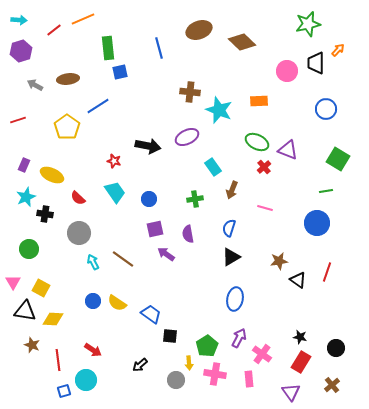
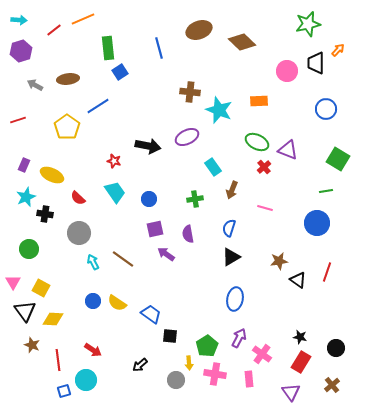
blue square at (120, 72): rotated 21 degrees counterclockwise
black triangle at (25, 311): rotated 45 degrees clockwise
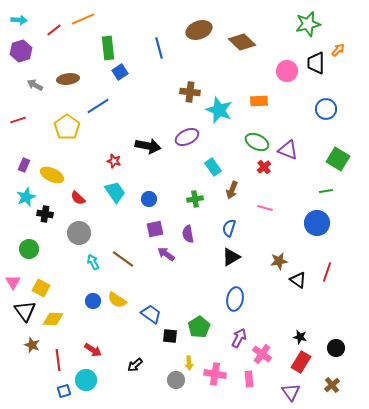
yellow semicircle at (117, 303): moved 3 px up
green pentagon at (207, 346): moved 8 px left, 19 px up
black arrow at (140, 365): moved 5 px left
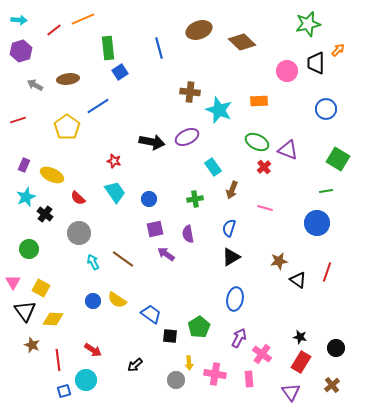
black arrow at (148, 146): moved 4 px right, 4 px up
black cross at (45, 214): rotated 28 degrees clockwise
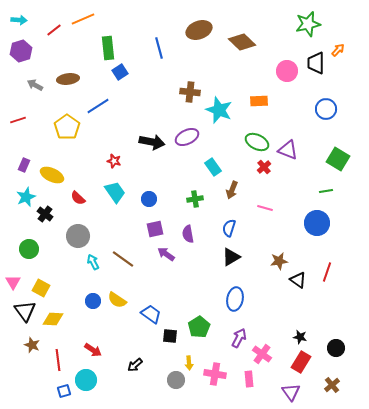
gray circle at (79, 233): moved 1 px left, 3 px down
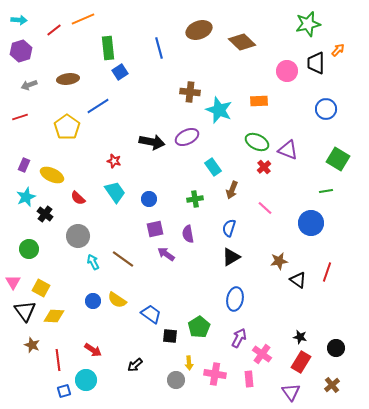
gray arrow at (35, 85): moved 6 px left; rotated 49 degrees counterclockwise
red line at (18, 120): moved 2 px right, 3 px up
pink line at (265, 208): rotated 28 degrees clockwise
blue circle at (317, 223): moved 6 px left
yellow diamond at (53, 319): moved 1 px right, 3 px up
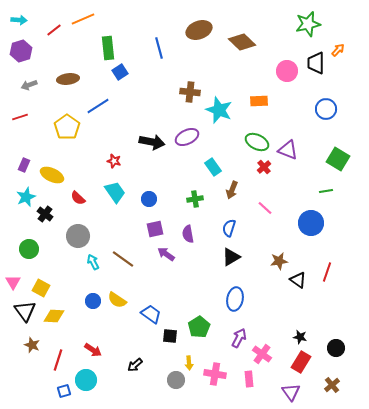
red line at (58, 360): rotated 25 degrees clockwise
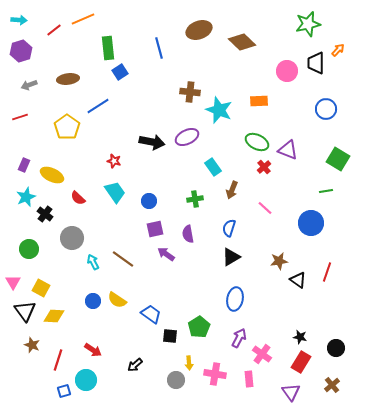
blue circle at (149, 199): moved 2 px down
gray circle at (78, 236): moved 6 px left, 2 px down
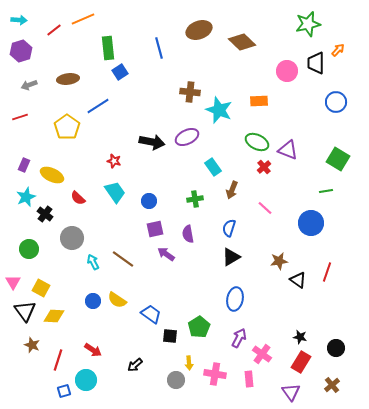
blue circle at (326, 109): moved 10 px right, 7 px up
